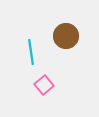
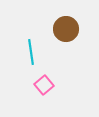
brown circle: moved 7 px up
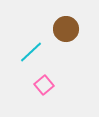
cyan line: rotated 55 degrees clockwise
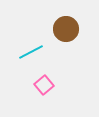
cyan line: rotated 15 degrees clockwise
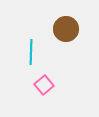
cyan line: rotated 60 degrees counterclockwise
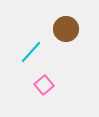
cyan line: rotated 40 degrees clockwise
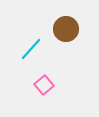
cyan line: moved 3 px up
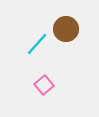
cyan line: moved 6 px right, 5 px up
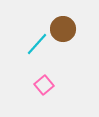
brown circle: moved 3 px left
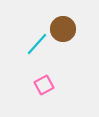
pink square: rotated 12 degrees clockwise
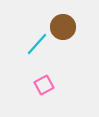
brown circle: moved 2 px up
